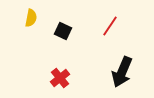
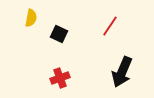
black square: moved 4 px left, 3 px down
red cross: rotated 18 degrees clockwise
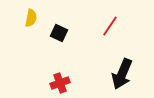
black square: moved 1 px up
black arrow: moved 2 px down
red cross: moved 5 px down
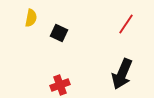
red line: moved 16 px right, 2 px up
red cross: moved 2 px down
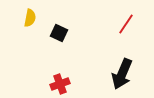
yellow semicircle: moved 1 px left
red cross: moved 1 px up
